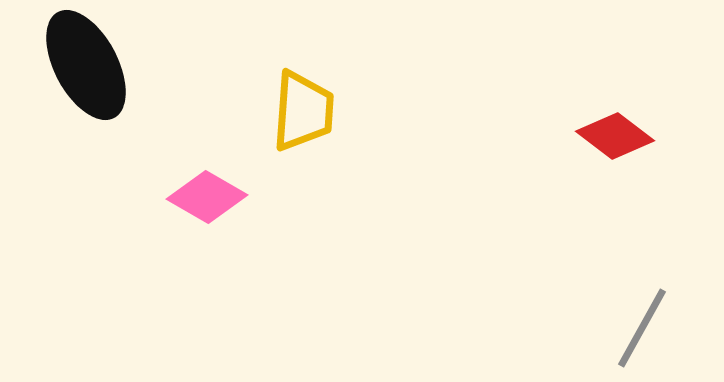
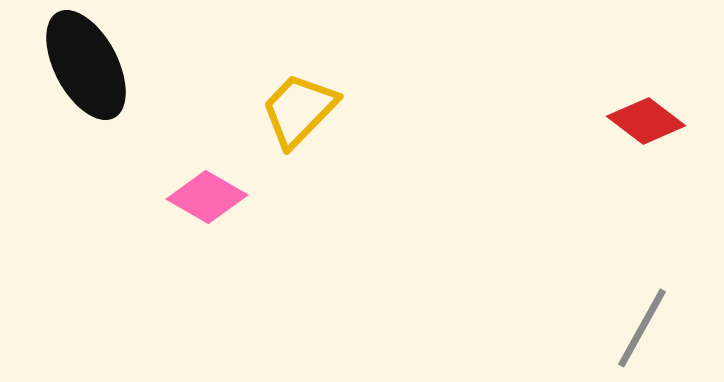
yellow trapezoid: moved 4 px left, 1 px up; rotated 140 degrees counterclockwise
red diamond: moved 31 px right, 15 px up
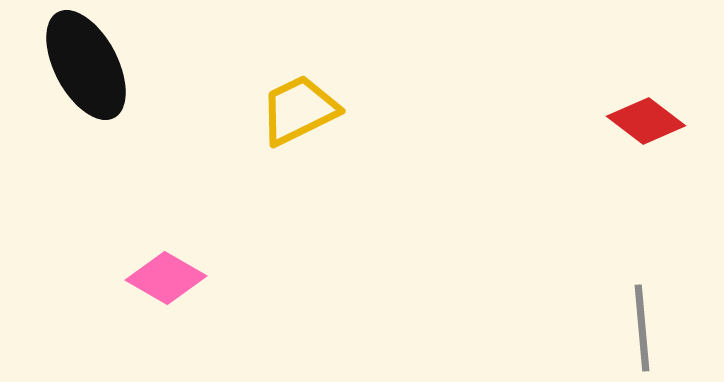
yellow trapezoid: rotated 20 degrees clockwise
pink diamond: moved 41 px left, 81 px down
gray line: rotated 34 degrees counterclockwise
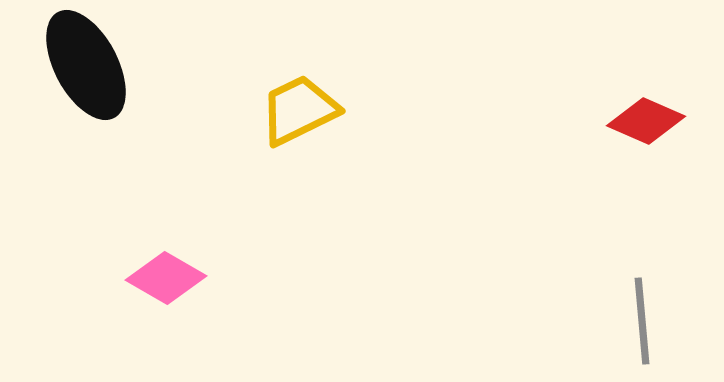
red diamond: rotated 14 degrees counterclockwise
gray line: moved 7 px up
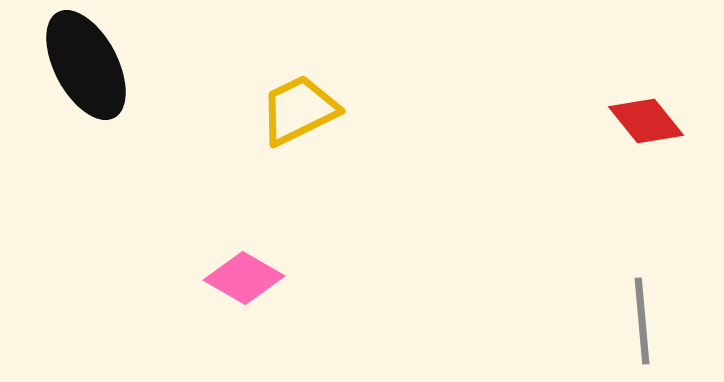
red diamond: rotated 28 degrees clockwise
pink diamond: moved 78 px right
